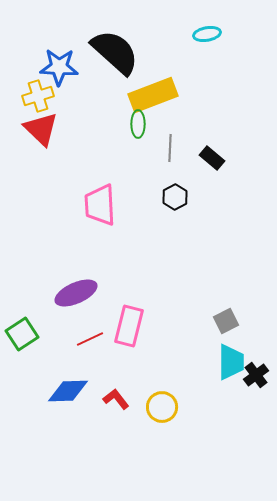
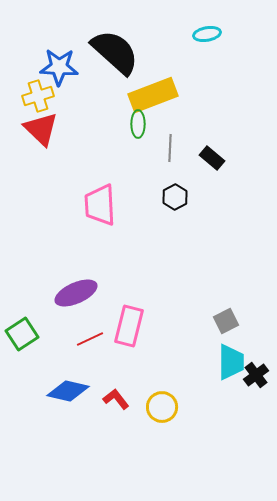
blue diamond: rotated 15 degrees clockwise
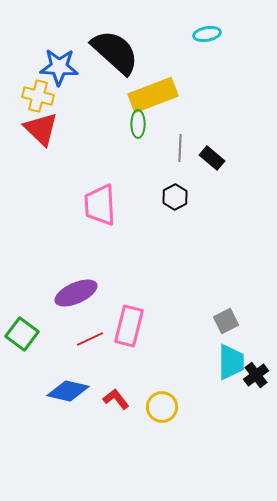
yellow cross: rotated 32 degrees clockwise
gray line: moved 10 px right
green square: rotated 20 degrees counterclockwise
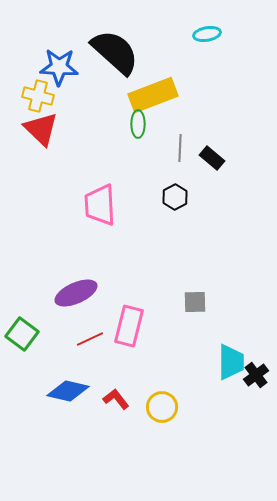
gray square: moved 31 px left, 19 px up; rotated 25 degrees clockwise
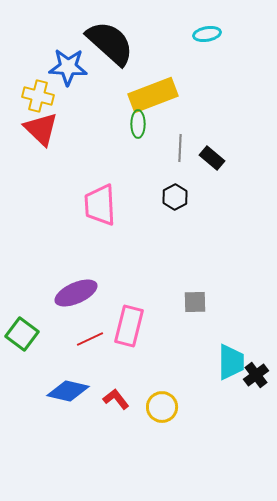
black semicircle: moved 5 px left, 9 px up
blue star: moved 9 px right
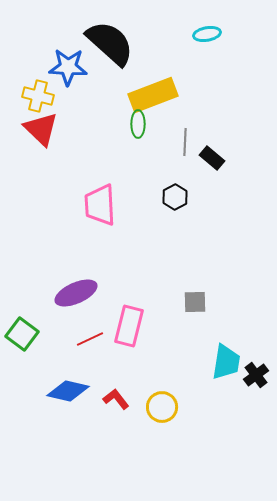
gray line: moved 5 px right, 6 px up
cyan trapezoid: moved 5 px left; rotated 9 degrees clockwise
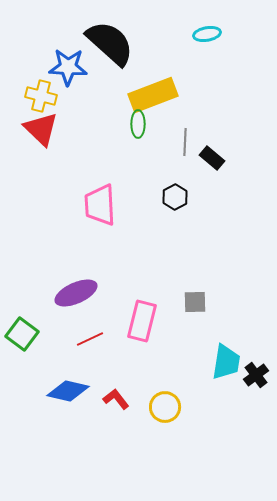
yellow cross: moved 3 px right
pink rectangle: moved 13 px right, 5 px up
yellow circle: moved 3 px right
